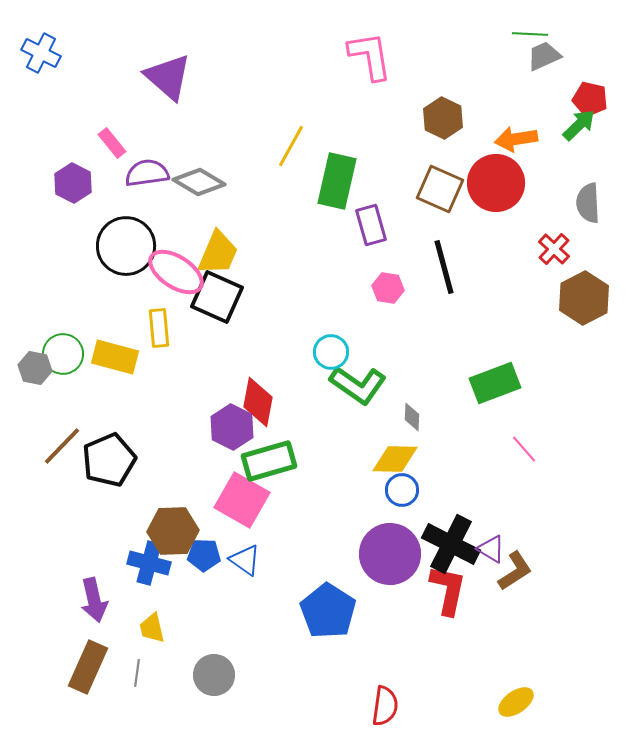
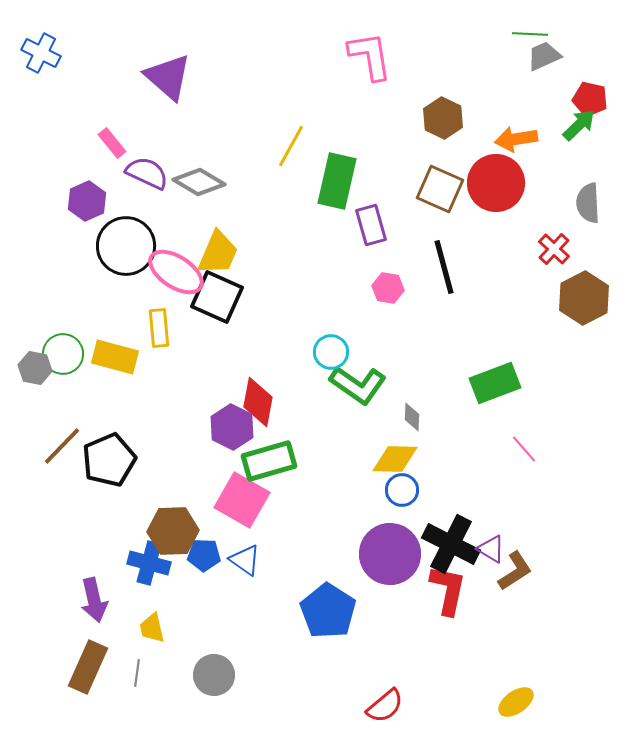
purple semicircle at (147, 173): rotated 33 degrees clockwise
purple hexagon at (73, 183): moved 14 px right, 18 px down; rotated 9 degrees clockwise
red semicircle at (385, 706): rotated 42 degrees clockwise
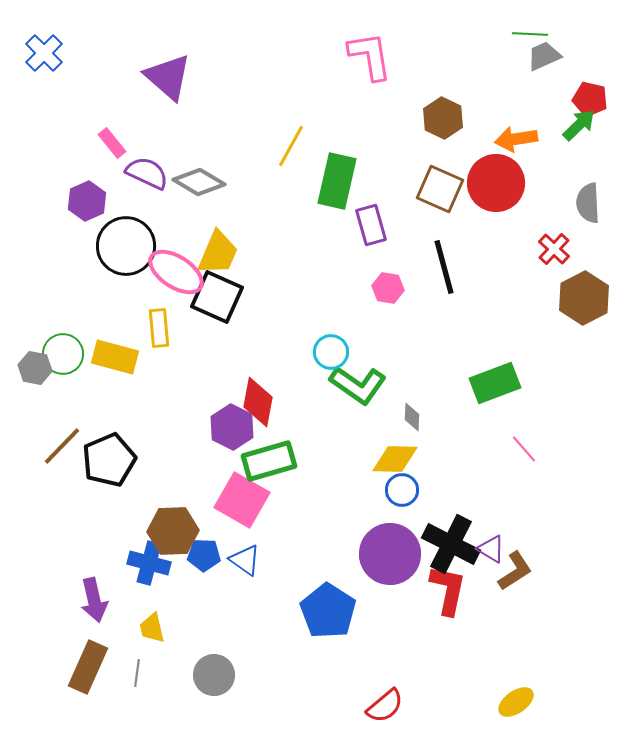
blue cross at (41, 53): moved 3 px right; rotated 18 degrees clockwise
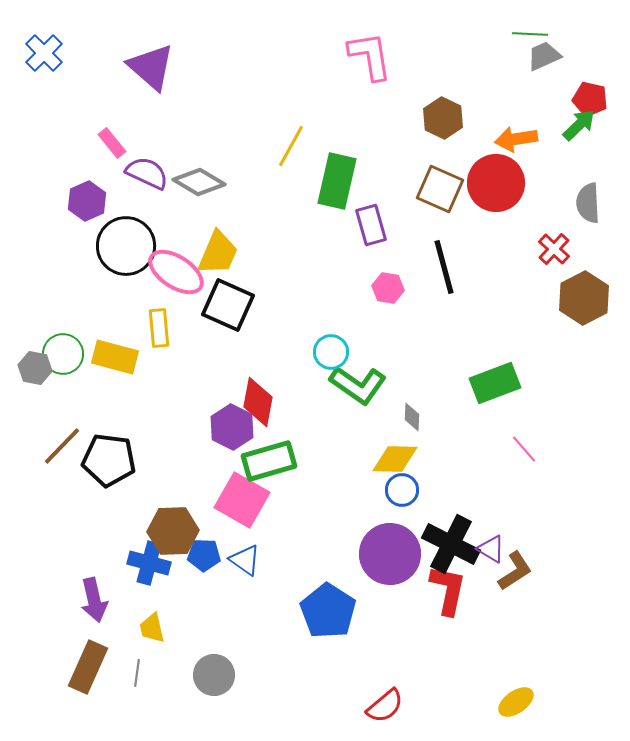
purple triangle at (168, 77): moved 17 px left, 10 px up
black square at (217, 297): moved 11 px right, 8 px down
black pentagon at (109, 460): rotated 30 degrees clockwise
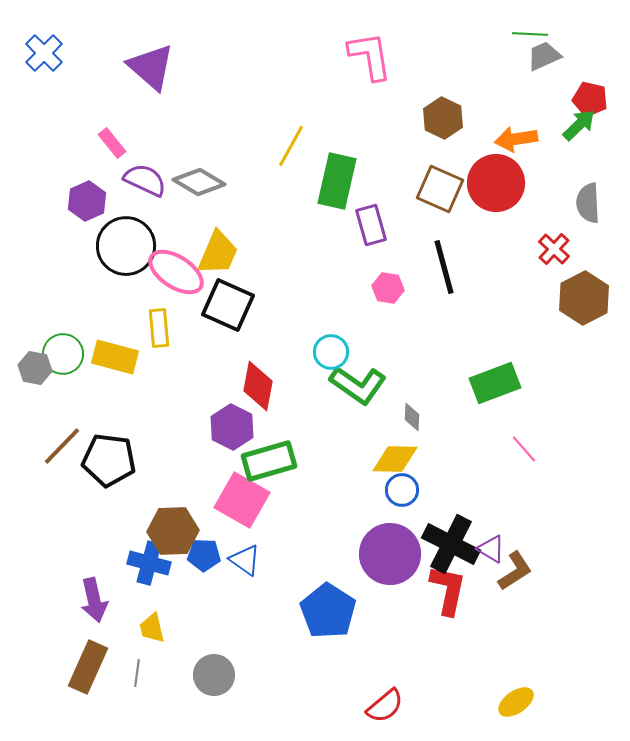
purple semicircle at (147, 173): moved 2 px left, 7 px down
red diamond at (258, 402): moved 16 px up
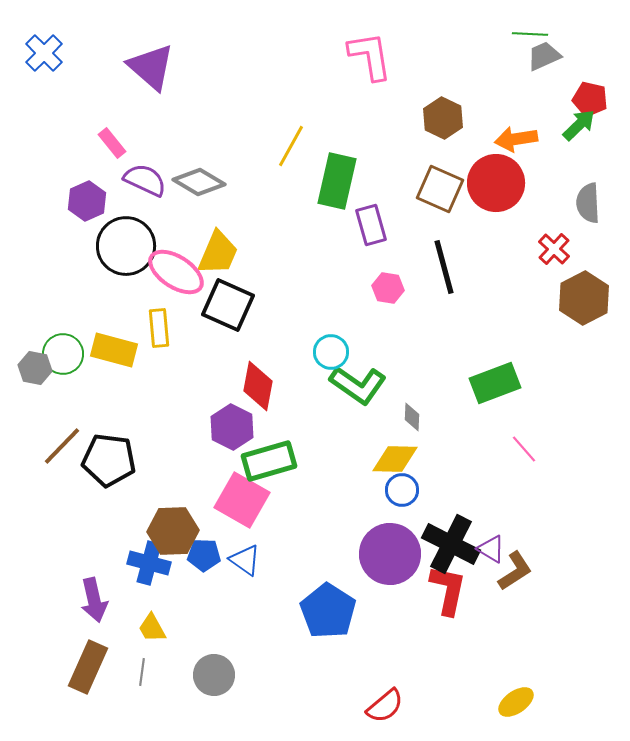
yellow rectangle at (115, 357): moved 1 px left, 7 px up
yellow trapezoid at (152, 628): rotated 16 degrees counterclockwise
gray line at (137, 673): moved 5 px right, 1 px up
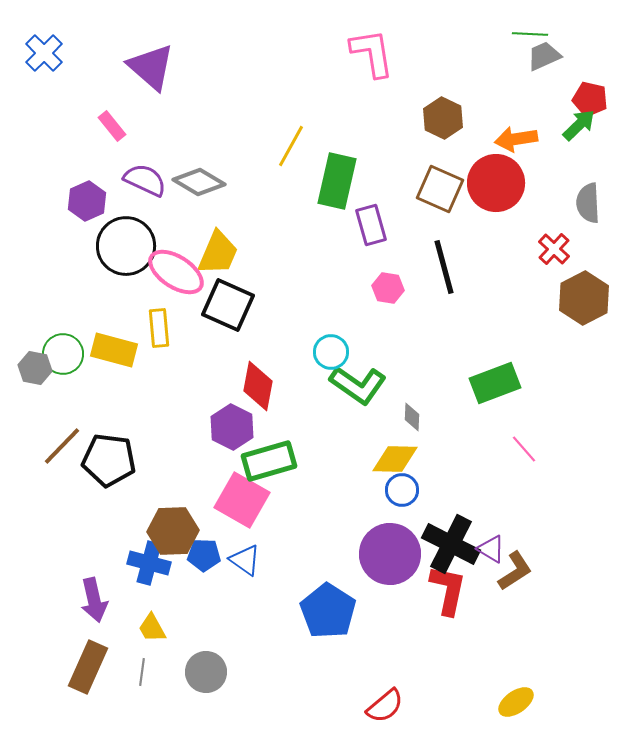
pink L-shape at (370, 56): moved 2 px right, 3 px up
pink rectangle at (112, 143): moved 17 px up
gray circle at (214, 675): moved 8 px left, 3 px up
